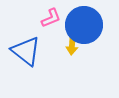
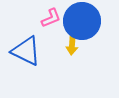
blue circle: moved 2 px left, 4 px up
blue triangle: rotated 12 degrees counterclockwise
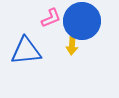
blue triangle: rotated 32 degrees counterclockwise
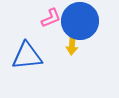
blue circle: moved 2 px left
blue triangle: moved 1 px right, 5 px down
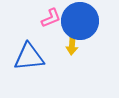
blue triangle: moved 2 px right, 1 px down
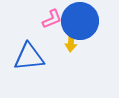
pink L-shape: moved 1 px right, 1 px down
yellow arrow: moved 1 px left, 3 px up
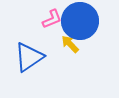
yellow arrow: moved 1 px left, 2 px down; rotated 132 degrees clockwise
blue triangle: rotated 28 degrees counterclockwise
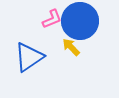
yellow arrow: moved 1 px right, 3 px down
